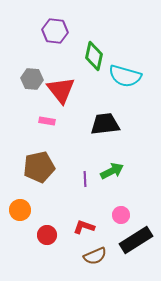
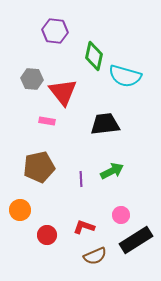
red triangle: moved 2 px right, 2 px down
purple line: moved 4 px left
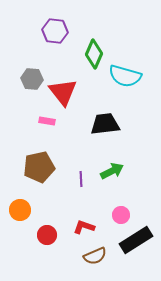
green diamond: moved 2 px up; rotated 12 degrees clockwise
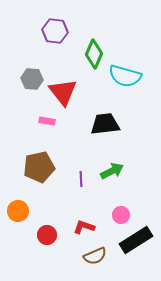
orange circle: moved 2 px left, 1 px down
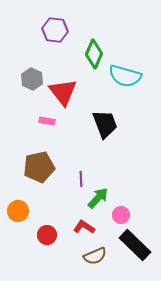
purple hexagon: moved 1 px up
gray hexagon: rotated 20 degrees clockwise
black trapezoid: rotated 76 degrees clockwise
green arrow: moved 14 px left, 27 px down; rotated 20 degrees counterclockwise
red L-shape: rotated 15 degrees clockwise
black rectangle: moved 1 px left, 5 px down; rotated 76 degrees clockwise
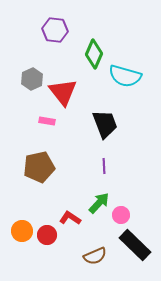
gray hexagon: rotated 10 degrees clockwise
purple line: moved 23 px right, 13 px up
green arrow: moved 1 px right, 5 px down
orange circle: moved 4 px right, 20 px down
red L-shape: moved 14 px left, 9 px up
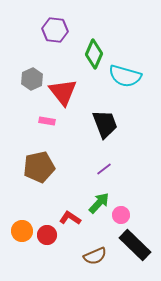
purple line: moved 3 px down; rotated 56 degrees clockwise
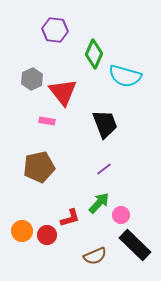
red L-shape: rotated 130 degrees clockwise
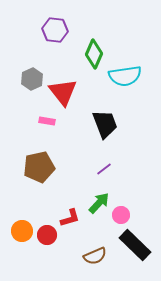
cyan semicircle: rotated 24 degrees counterclockwise
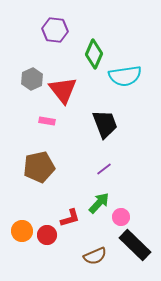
red triangle: moved 2 px up
pink circle: moved 2 px down
